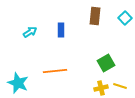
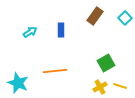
brown rectangle: rotated 30 degrees clockwise
yellow cross: moved 1 px left, 1 px up; rotated 16 degrees counterclockwise
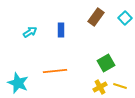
brown rectangle: moved 1 px right, 1 px down
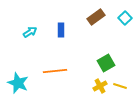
brown rectangle: rotated 18 degrees clockwise
yellow cross: moved 1 px up
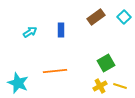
cyan square: moved 1 px left, 1 px up
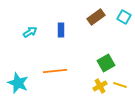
cyan square: rotated 16 degrees counterclockwise
yellow line: moved 1 px up
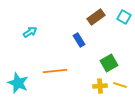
blue rectangle: moved 18 px right, 10 px down; rotated 32 degrees counterclockwise
green square: moved 3 px right
yellow cross: rotated 24 degrees clockwise
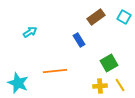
yellow line: rotated 40 degrees clockwise
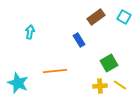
cyan arrow: rotated 48 degrees counterclockwise
yellow line: rotated 24 degrees counterclockwise
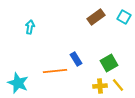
cyan arrow: moved 5 px up
blue rectangle: moved 3 px left, 19 px down
yellow line: moved 2 px left; rotated 16 degrees clockwise
